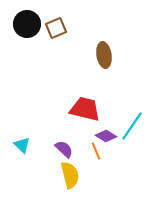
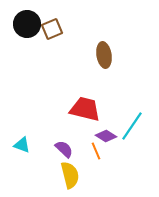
brown square: moved 4 px left, 1 px down
cyan triangle: rotated 24 degrees counterclockwise
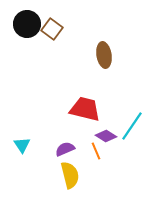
brown square: rotated 30 degrees counterclockwise
cyan triangle: rotated 36 degrees clockwise
purple semicircle: moved 1 px right; rotated 66 degrees counterclockwise
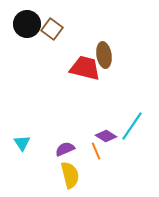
red trapezoid: moved 41 px up
cyan triangle: moved 2 px up
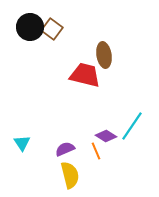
black circle: moved 3 px right, 3 px down
red trapezoid: moved 7 px down
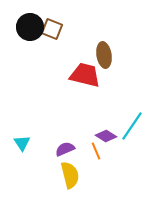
brown square: rotated 15 degrees counterclockwise
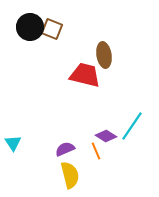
cyan triangle: moved 9 px left
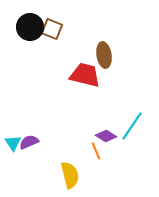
purple semicircle: moved 36 px left, 7 px up
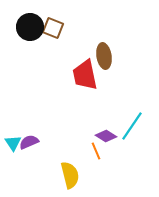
brown square: moved 1 px right, 1 px up
brown ellipse: moved 1 px down
red trapezoid: rotated 116 degrees counterclockwise
